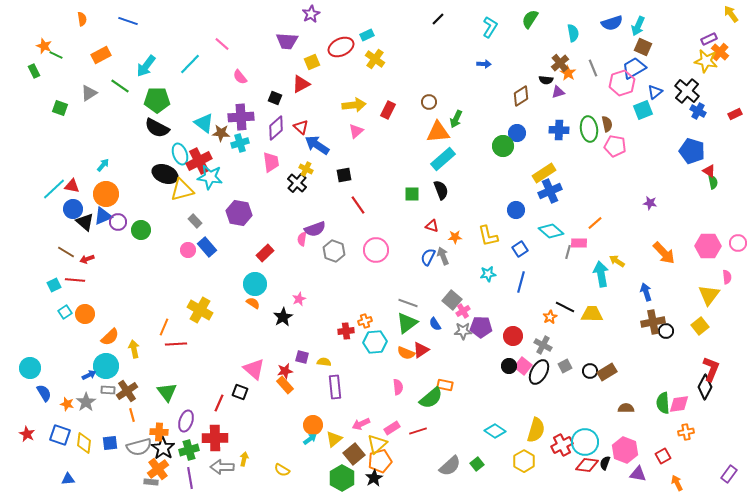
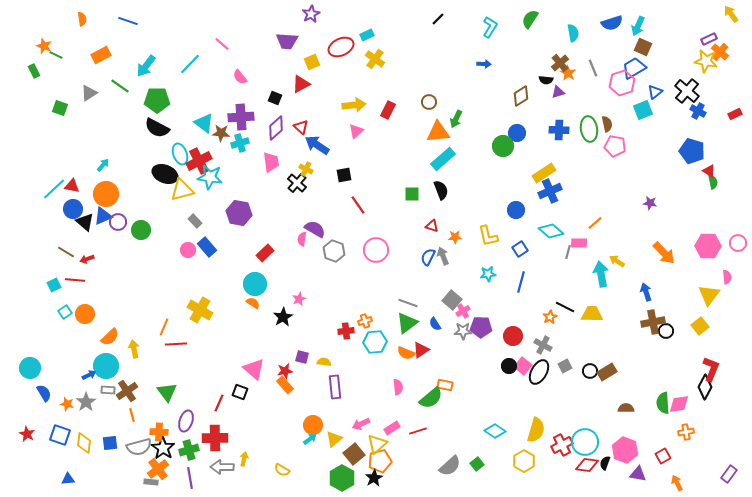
purple semicircle at (315, 229): rotated 130 degrees counterclockwise
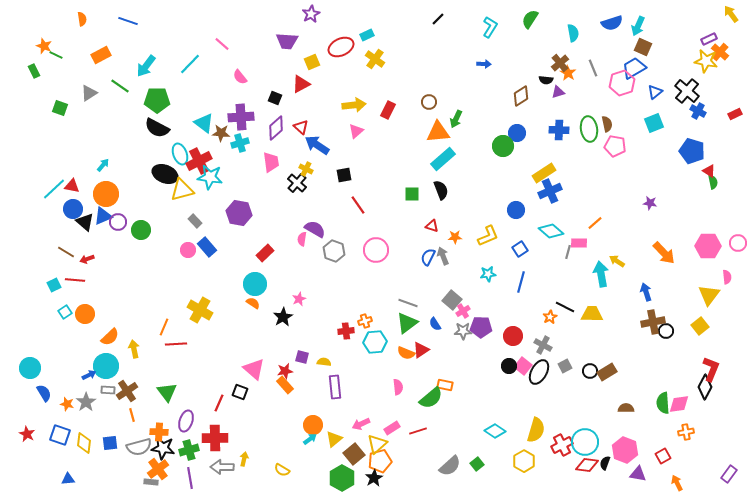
cyan square at (643, 110): moved 11 px right, 13 px down
yellow L-shape at (488, 236): rotated 100 degrees counterclockwise
black star at (163, 448): rotated 25 degrees counterclockwise
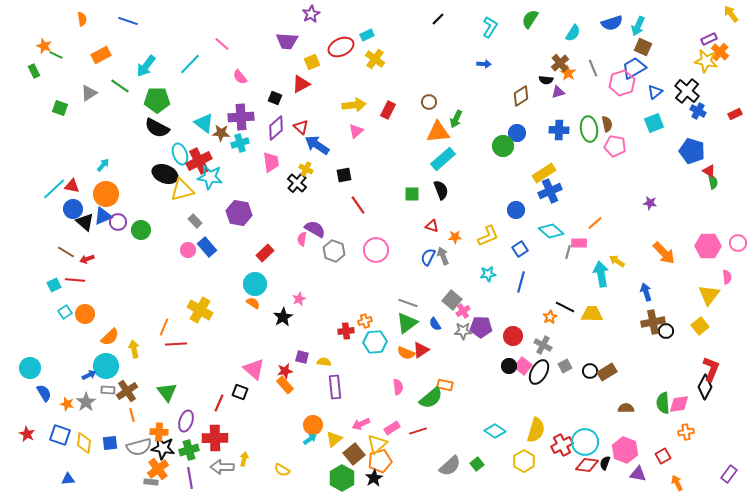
cyan semicircle at (573, 33): rotated 42 degrees clockwise
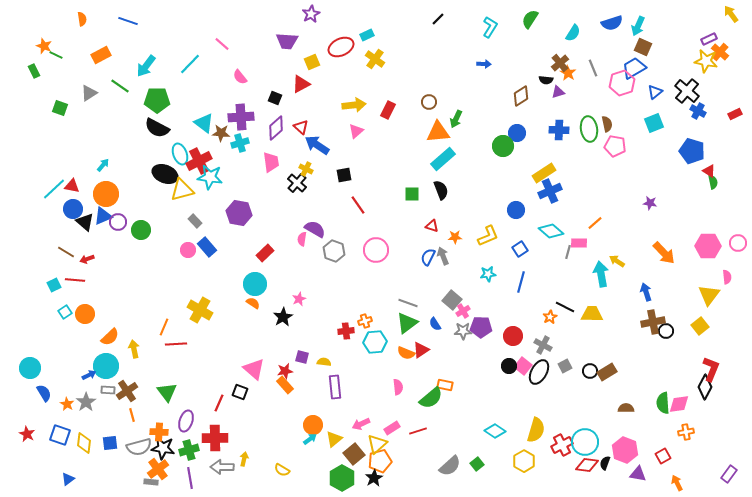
orange star at (67, 404): rotated 16 degrees clockwise
blue triangle at (68, 479): rotated 32 degrees counterclockwise
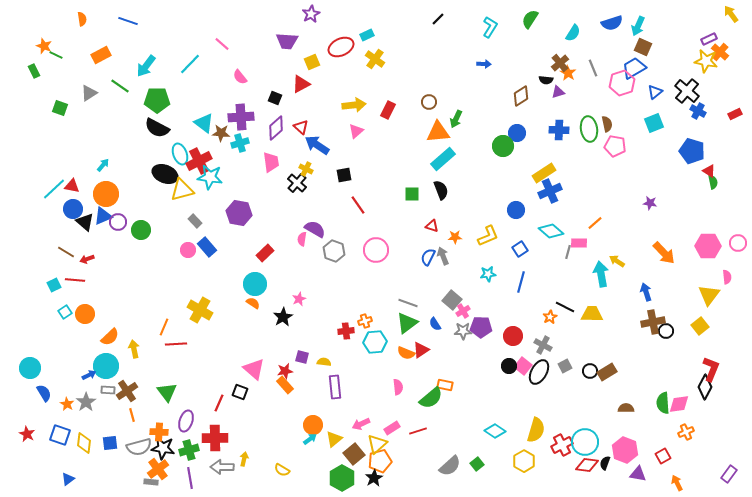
orange cross at (686, 432): rotated 14 degrees counterclockwise
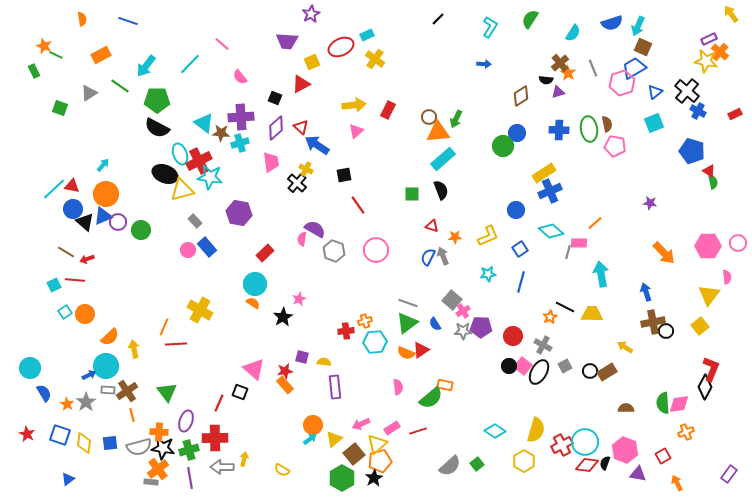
brown circle at (429, 102): moved 15 px down
yellow arrow at (617, 261): moved 8 px right, 86 px down
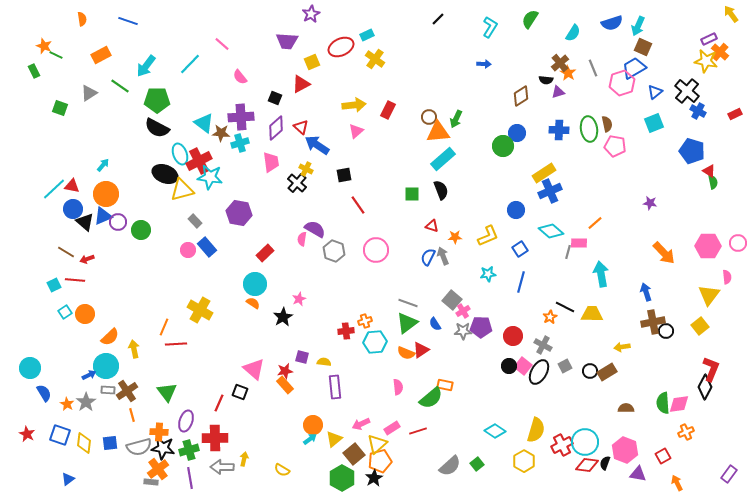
yellow arrow at (625, 347): moved 3 px left; rotated 42 degrees counterclockwise
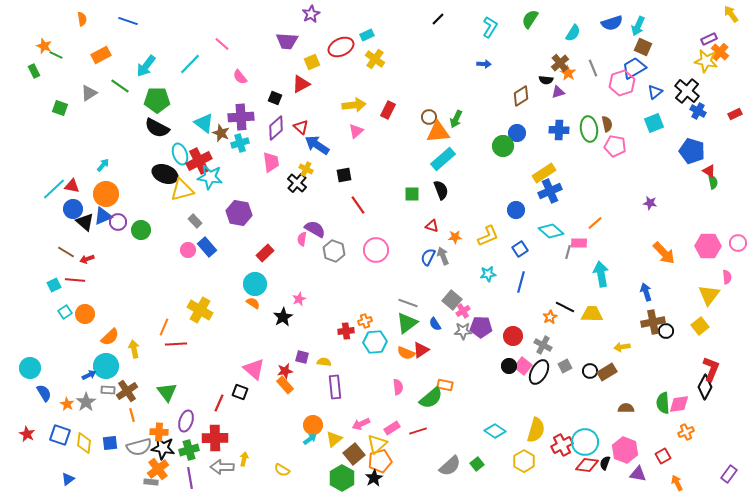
brown star at (221, 133): rotated 18 degrees clockwise
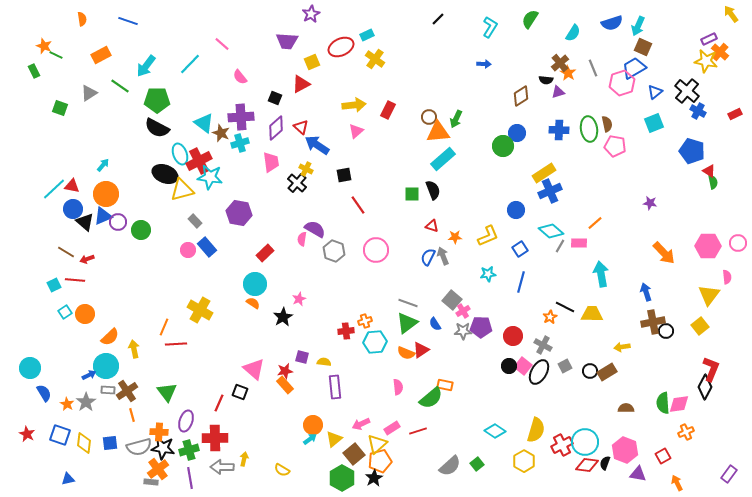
black semicircle at (441, 190): moved 8 px left
gray line at (568, 252): moved 8 px left, 6 px up; rotated 16 degrees clockwise
blue triangle at (68, 479): rotated 24 degrees clockwise
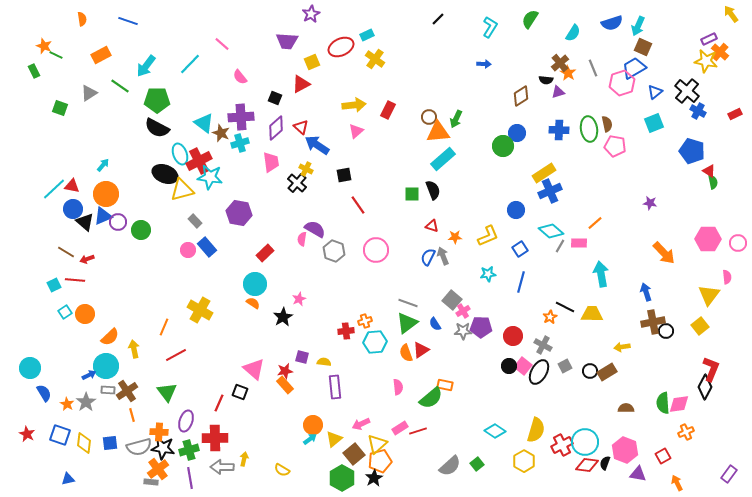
pink hexagon at (708, 246): moved 7 px up
red line at (176, 344): moved 11 px down; rotated 25 degrees counterclockwise
orange semicircle at (406, 353): rotated 48 degrees clockwise
pink rectangle at (392, 428): moved 8 px right
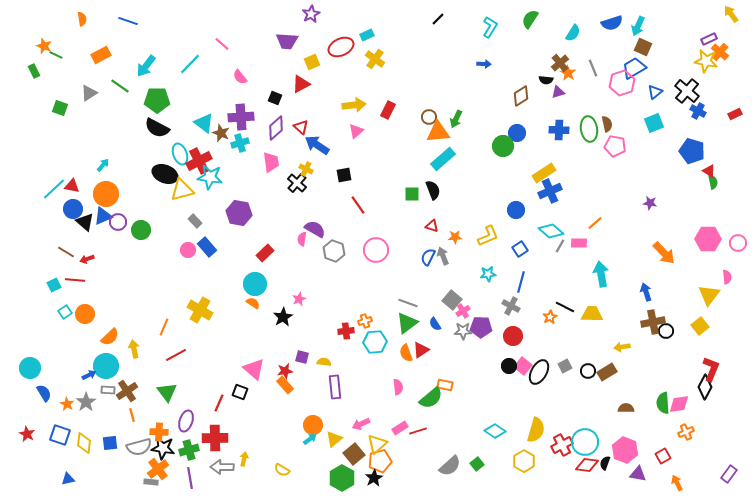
gray cross at (543, 345): moved 32 px left, 39 px up
black circle at (590, 371): moved 2 px left
